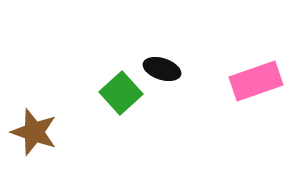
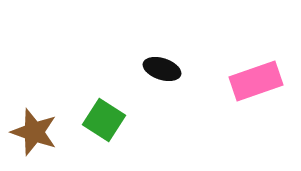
green square: moved 17 px left, 27 px down; rotated 15 degrees counterclockwise
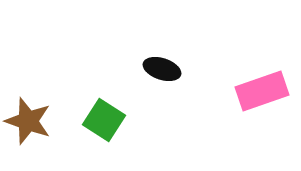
pink rectangle: moved 6 px right, 10 px down
brown star: moved 6 px left, 11 px up
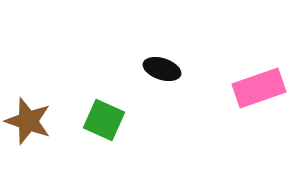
pink rectangle: moved 3 px left, 3 px up
green square: rotated 9 degrees counterclockwise
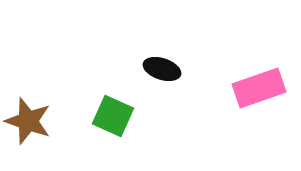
green square: moved 9 px right, 4 px up
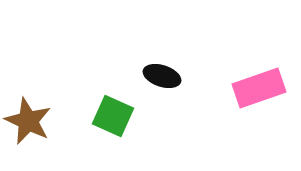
black ellipse: moved 7 px down
brown star: rotated 6 degrees clockwise
